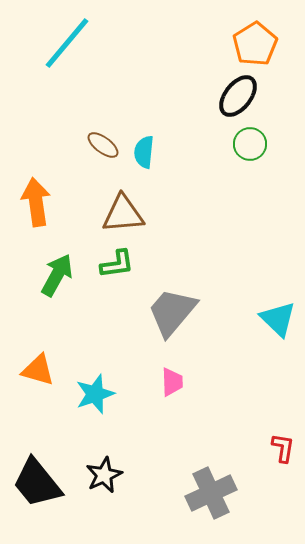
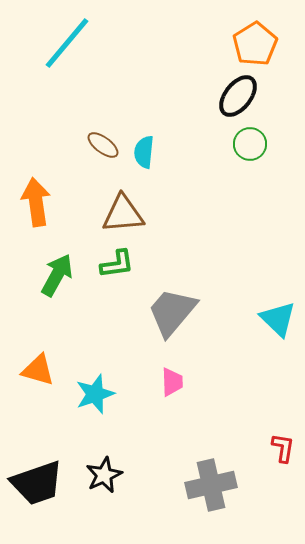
black trapezoid: rotated 70 degrees counterclockwise
gray cross: moved 8 px up; rotated 12 degrees clockwise
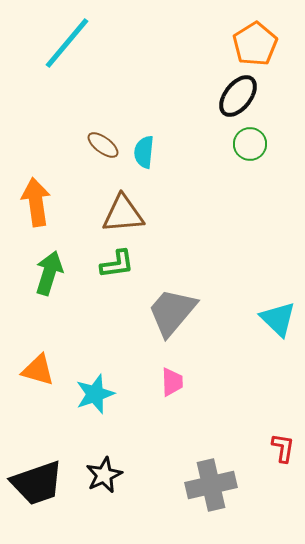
green arrow: moved 8 px left, 2 px up; rotated 12 degrees counterclockwise
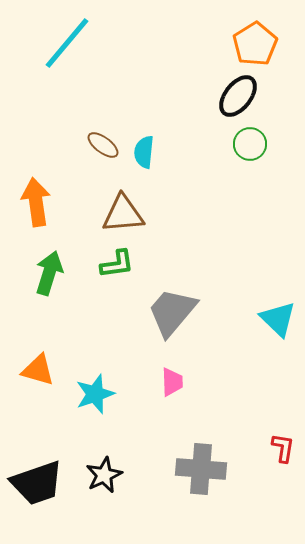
gray cross: moved 10 px left, 16 px up; rotated 18 degrees clockwise
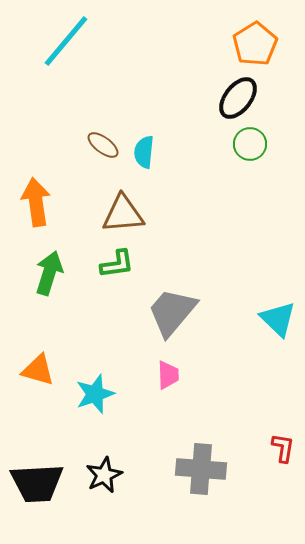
cyan line: moved 1 px left, 2 px up
black ellipse: moved 2 px down
pink trapezoid: moved 4 px left, 7 px up
black trapezoid: rotated 16 degrees clockwise
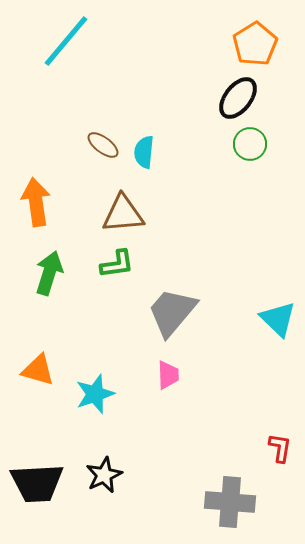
red L-shape: moved 3 px left
gray cross: moved 29 px right, 33 px down
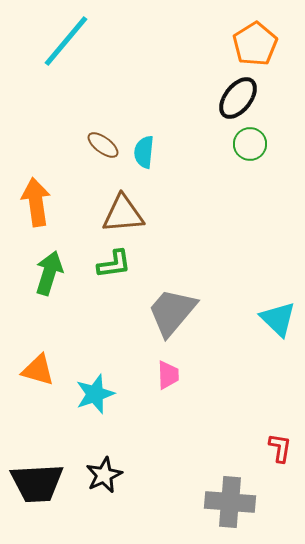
green L-shape: moved 3 px left
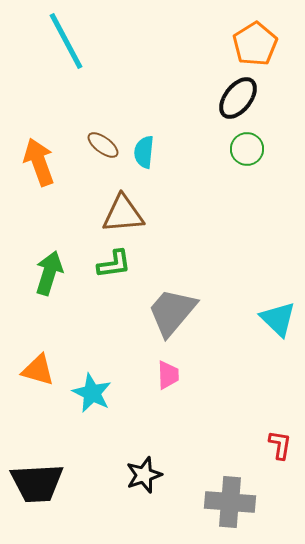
cyan line: rotated 68 degrees counterclockwise
green circle: moved 3 px left, 5 px down
orange arrow: moved 3 px right, 40 px up; rotated 12 degrees counterclockwise
cyan star: moved 3 px left, 1 px up; rotated 27 degrees counterclockwise
red L-shape: moved 3 px up
black star: moved 40 px right; rotated 6 degrees clockwise
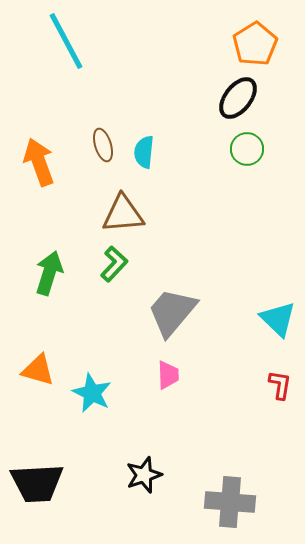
brown ellipse: rotated 36 degrees clockwise
green L-shape: rotated 39 degrees counterclockwise
red L-shape: moved 60 px up
